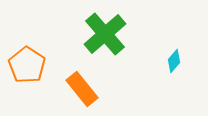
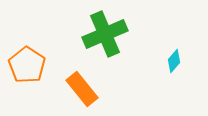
green cross: rotated 18 degrees clockwise
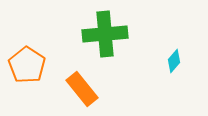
green cross: rotated 18 degrees clockwise
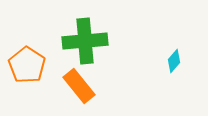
green cross: moved 20 px left, 7 px down
orange rectangle: moved 3 px left, 3 px up
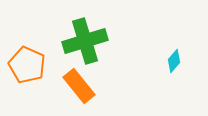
green cross: rotated 12 degrees counterclockwise
orange pentagon: rotated 9 degrees counterclockwise
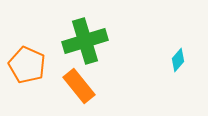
cyan diamond: moved 4 px right, 1 px up
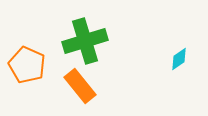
cyan diamond: moved 1 px right, 1 px up; rotated 15 degrees clockwise
orange rectangle: moved 1 px right
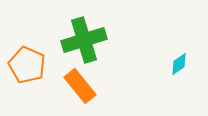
green cross: moved 1 px left, 1 px up
cyan diamond: moved 5 px down
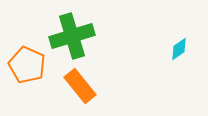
green cross: moved 12 px left, 4 px up
cyan diamond: moved 15 px up
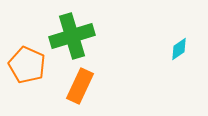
orange rectangle: rotated 64 degrees clockwise
